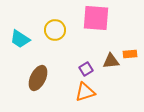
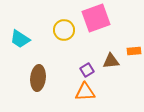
pink square: rotated 24 degrees counterclockwise
yellow circle: moved 9 px right
orange rectangle: moved 4 px right, 3 px up
purple square: moved 1 px right, 1 px down
brown ellipse: rotated 20 degrees counterclockwise
orange triangle: rotated 15 degrees clockwise
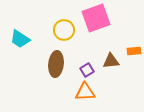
brown ellipse: moved 18 px right, 14 px up
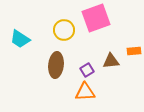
brown ellipse: moved 1 px down
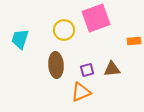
cyan trapezoid: rotated 75 degrees clockwise
orange rectangle: moved 10 px up
brown triangle: moved 1 px right, 8 px down
brown ellipse: rotated 10 degrees counterclockwise
purple square: rotated 16 degrees clockwise
orange triangle: moved 4 px left; rotated 20 degrees counterclockwise
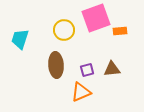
orange rectangle: moved 14 px left, 10 px up
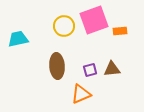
pink square: moved 2 px left, 2 px down
yellow circle: moved 4 px up
cyan trapezoid: moved 2 px left; rotated 60 degrees clockwise
brown ellipse: moved 1 px right, 1 px down
purple square: moved 3 px right
orange triangle: moved 2 px down
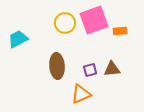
yellow circle: moved 1 px right, 3 px up
cyan trapezoid: rotated 15 degrees counterclockwise
